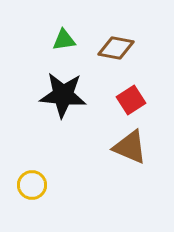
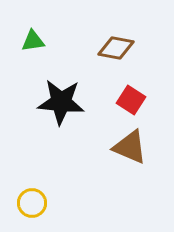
green triangle: moved 31 px left, 1 px down
black star: moved 2 px left, 7 px down
red square: rotated 24 degrees counterclockwise
yellow circle: moved 18 px down
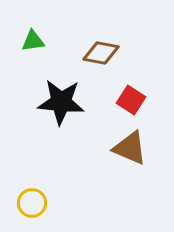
brown diamond: moved 15 px left, 5 px down
brown triangle: moved 1 px down
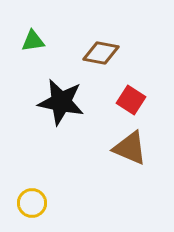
black star: rotated 6 degrees clockwise
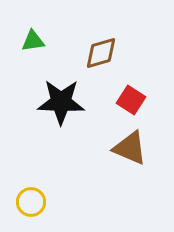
brown diamond: rotated 27 degrees counterclockwise
black star: rotated 9 degrees counterclockwise
yellow circle: moved 1 px left, 1 px up
